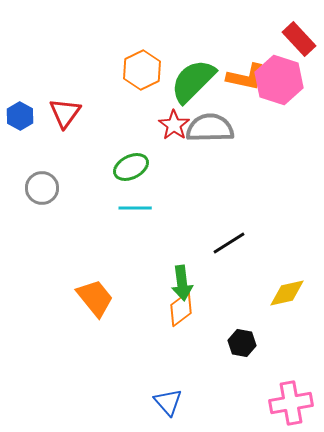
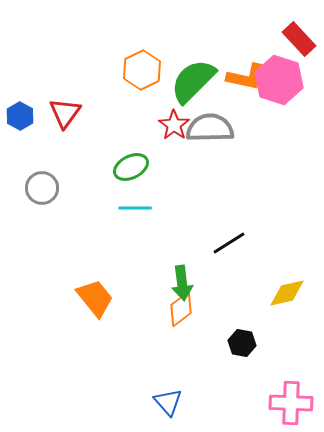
pink cross: rotated 12 degrees clockwise
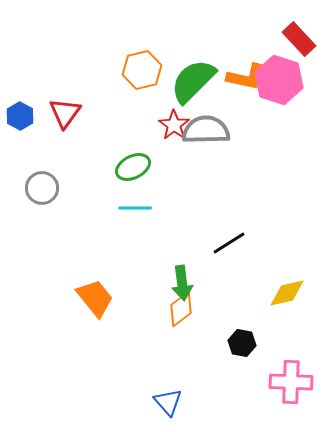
orange hexagon: rotated 12 degrees clockwise
gray semicircle: moved 4 px left, 2 px down
green ellipse: moved 2 px right
pink cross: moved 21 px up
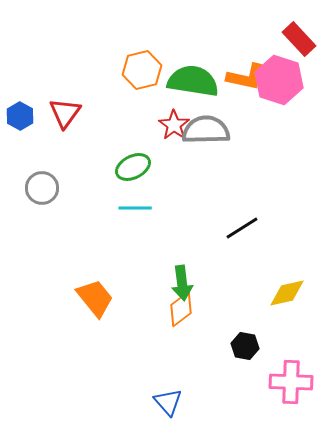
green semicircle: rotated 54 degrees clockwise
black line: moved 13 px right, 15 px up
black hexagon: moved 3 px right, 3 px down
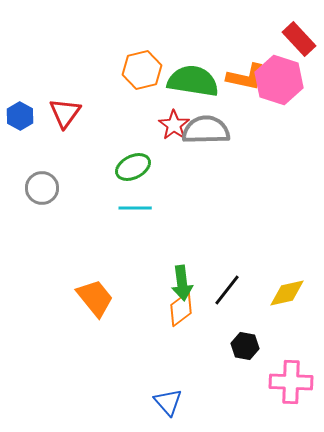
black line: moved 15 px left, 62 px down; rotated 20 degrees counterclockwise
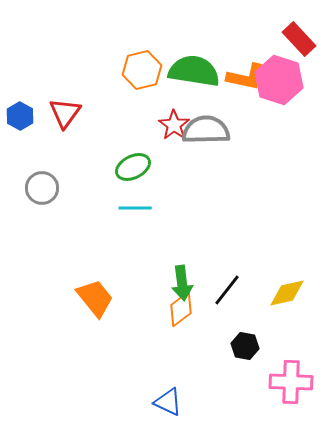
green semicircle: moved 1 px right, 10 px up
blue triangle: rotated 24 degrees counterclockwise
